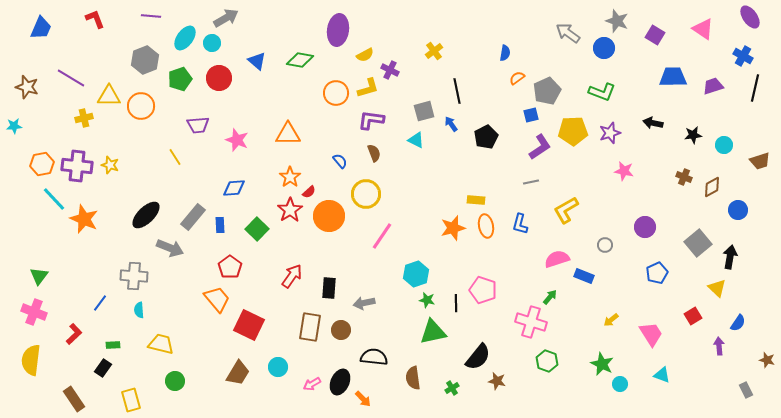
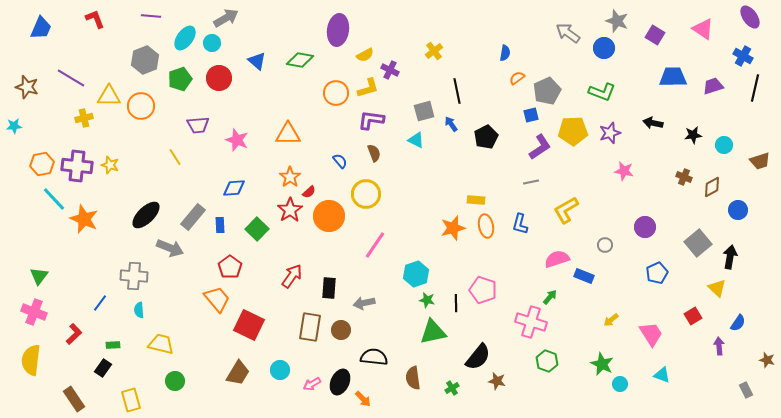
pink line at (382, 236): moved 7 px left, 9 px down
cyan circle at (278, 367): moved 2 px right, 3 px down
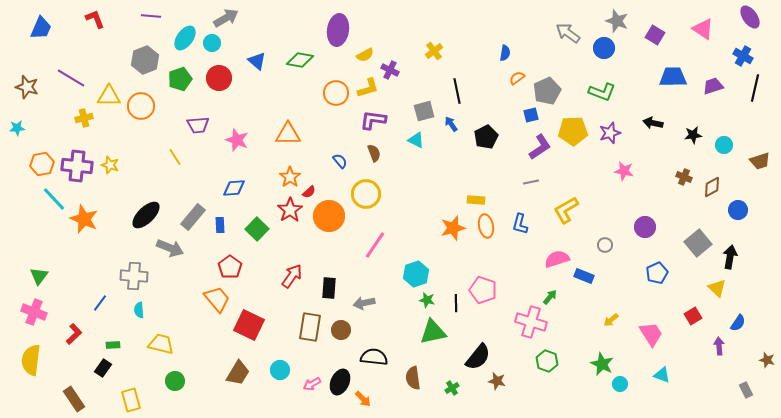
purple L-shape at (371, 120): moved 2 px right
cyan star at (14, 126): moved 3 px right, 2 px down
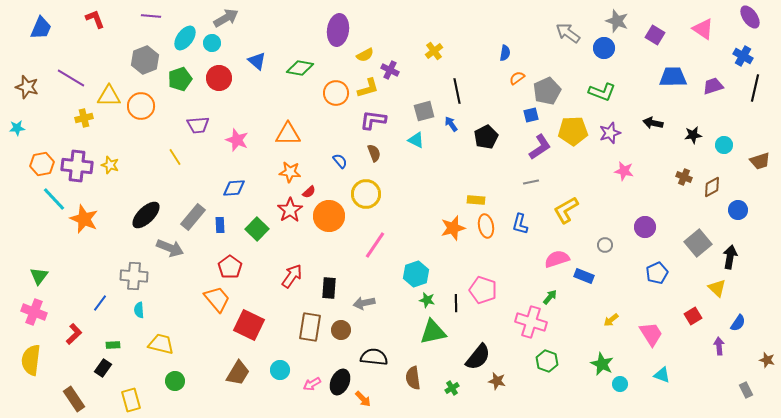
green diamond at (300, 60): moved 8 px down
orange star at (290, 177): moved 5 px up; rotated 30 degrees counterclockwise
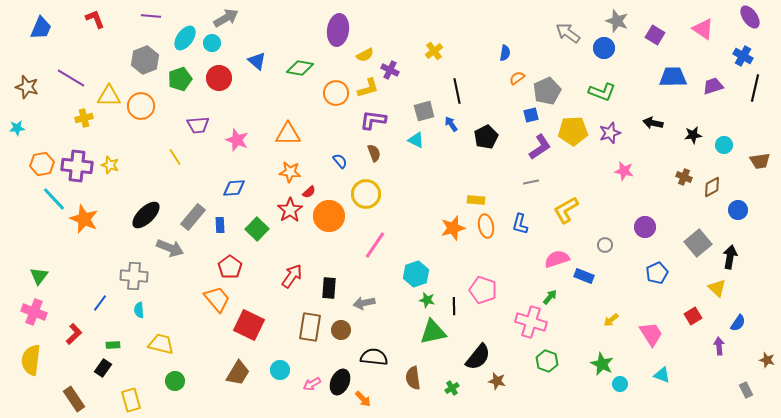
brown trapezoid at (760, 161): rotated 10 degrees clockwise
black line at (456, 303): moved 2 px left, 3 px down
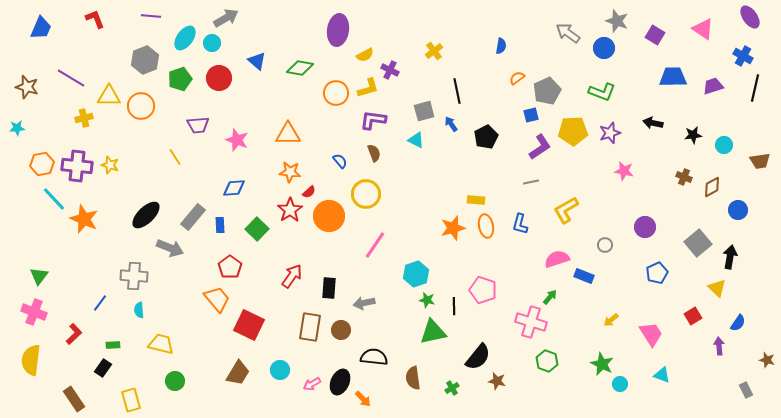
blue semicircle at (505, 53): moved 4 px left, 7 px up
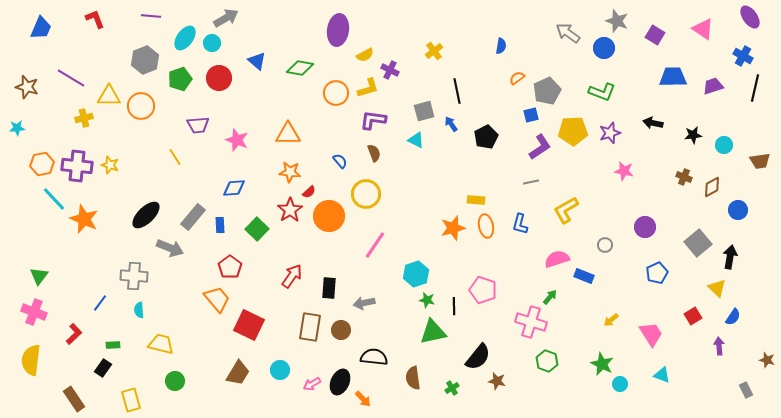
blue semicircle at (738, 323): moved 5 px left, 6 px up
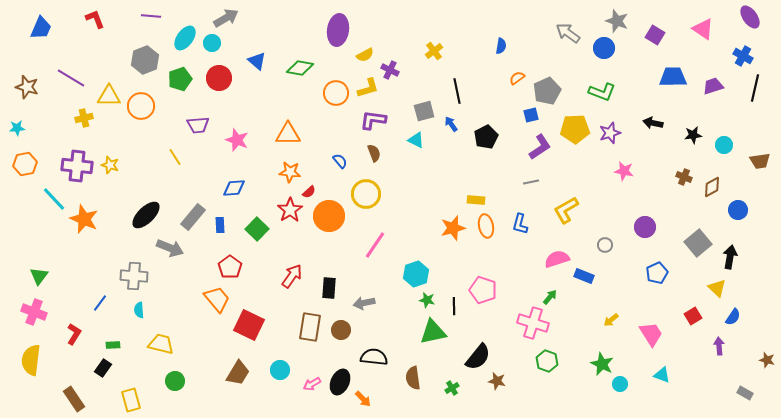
yellow pentagon at (573, 131): moved 2 px right, 2 px up
orange hexagon at (42, 164): moved 17 px left
pink cross at (531, 322): moved 2 px right, 1 px down
red L-shape at (74, 334): rotated 15 degrees counterclockwise
gray rectangle at (746, 390): moved 1 px left, 3 px down; rotated 35 degrees counterclockwise
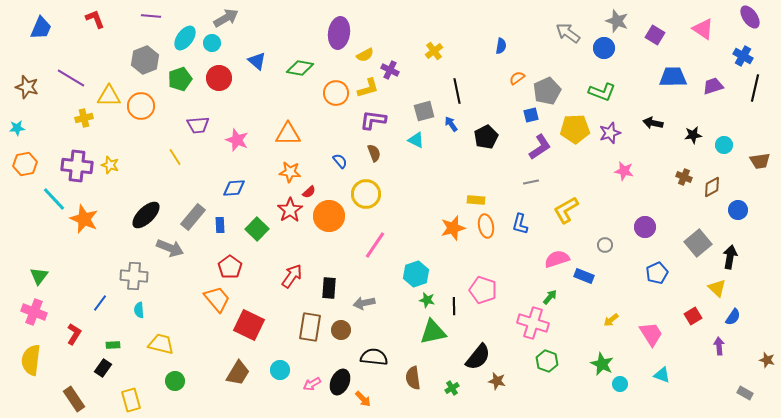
purple ellipse at (338, 30): moved 1 px right, 3 px down
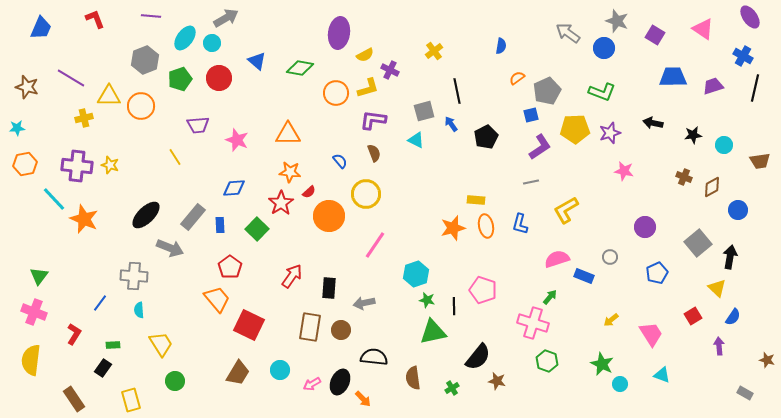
red star at (290, 210): moved 9 px left, 7 px up
gray circle at (605, 245): moved 5 px right, 12 px down
yellow trapezoid at (161, 344): rotated 44 degrees clockwise
